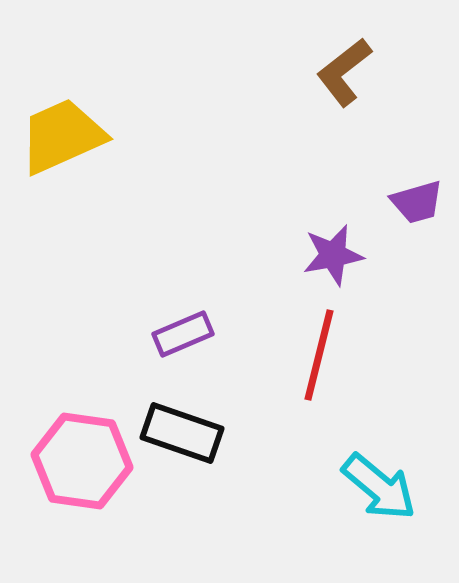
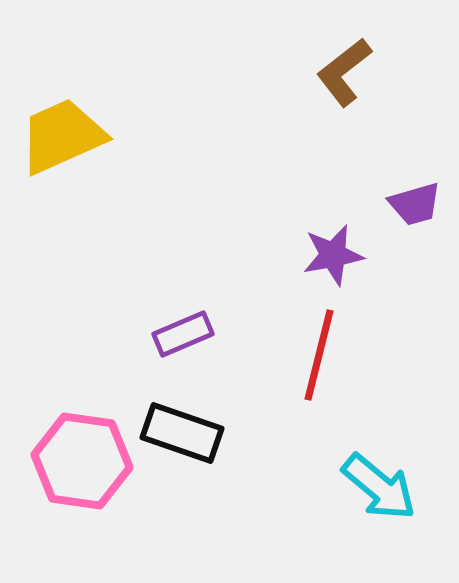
purple trapezoid: moved 2 px left, 2 px down
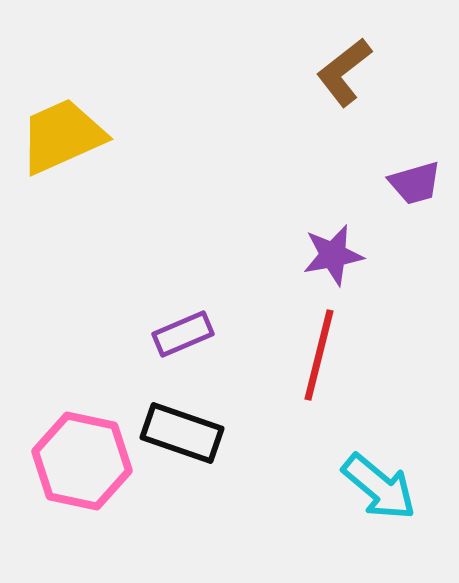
purple trapezoid: moved 21 px up
pink hexagon: rotated 4 degrees clockwise
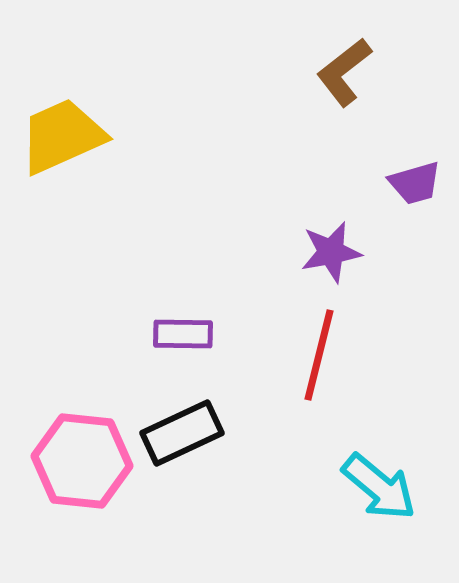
purple star: moved 2 px left, 3 px up
purple rectangle: rotated 24 degrees clockwise
black rectangle: rotated 44 degrees counterclockwise
pink hexagon: rotated 6 degrees counterclockwise
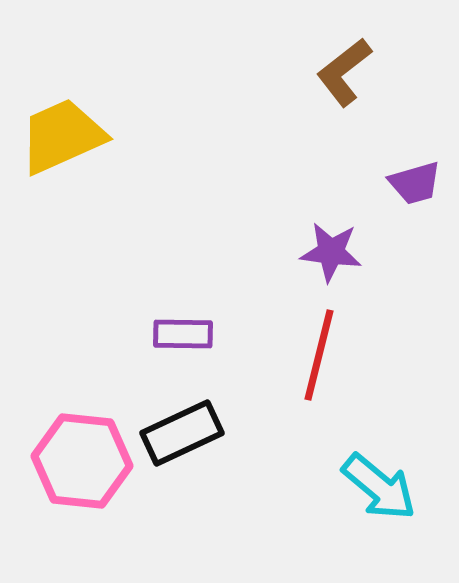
purple star: rotated 18 degrees clockwise
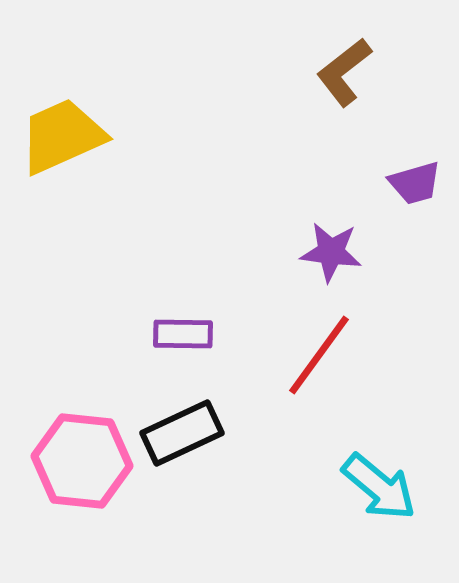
red line: rotated 22 degrees clockwise
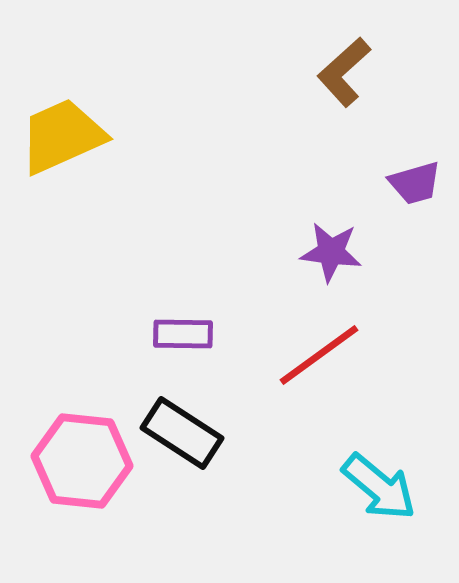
brown L-shape: rotated 4 degrees counterclockwise
red line: rotated 18 degrees clockwise
black rectangle: rotated 58 degrees clockwise
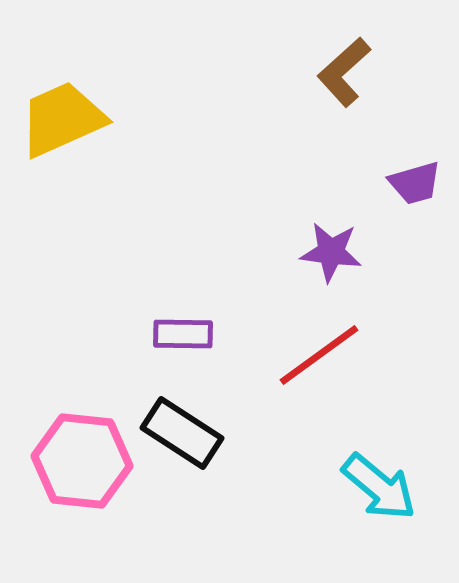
yellow trapezoid: moved 17 px up
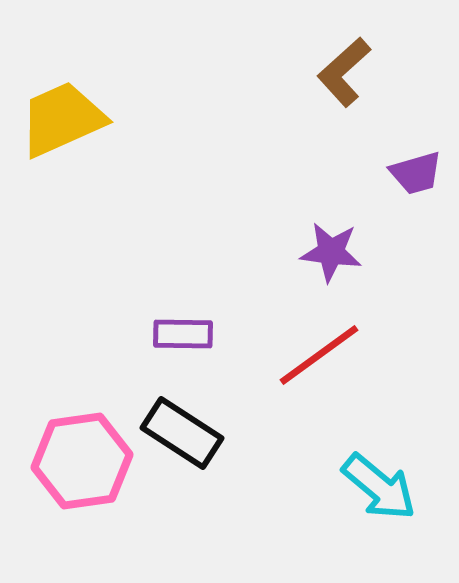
purple trapezoid: moved 1 px right, 10 px up
pink hexagon: rotated 14 degrees counterclockwise
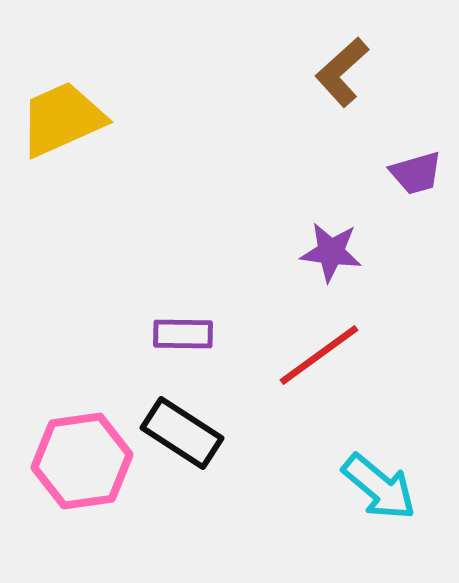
brown L-shape: moved 2 px left
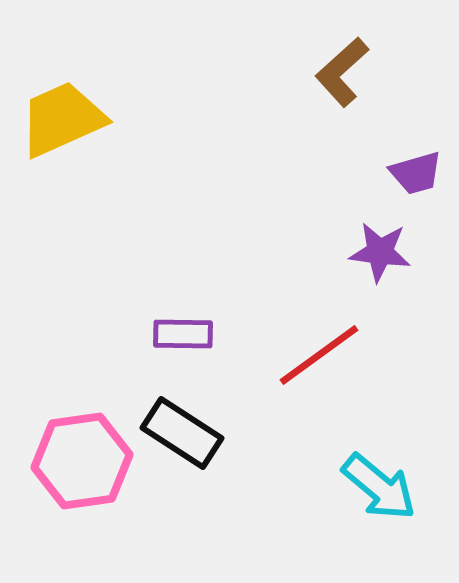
purple star: moved 49 px right
